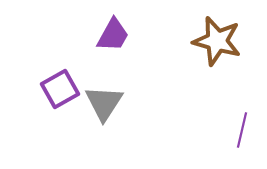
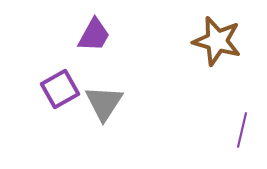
purple trapezoid: moved 19 px left
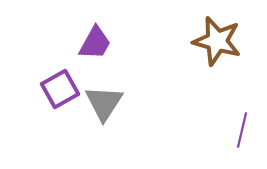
purple trapezoid: moved 1 px right, 8 px down
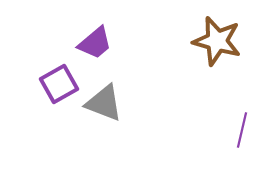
purple trapezoid: rotated 21 degrees clockwise
purple square: moved 1 px left, 5 px up
gray triangle: rotated 42 degrees counterclockwise
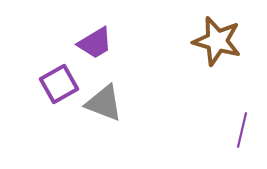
purple trapezoid: rotated 9 degrees clockwise
